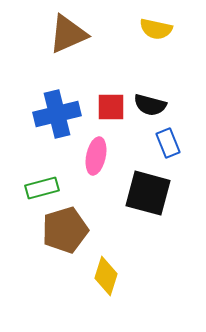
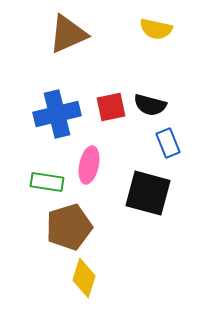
red square: rotated 12 degrees counterclockwise
pink ellipse: moved 7 px left, 9 px down
green rectangle: moved 5 px right, 6 px up; rotated 24 degrees clockwise
brown pentagon: moved 4 px right, 3 px up
yellow diamond: moved 22 px left, 2 px down
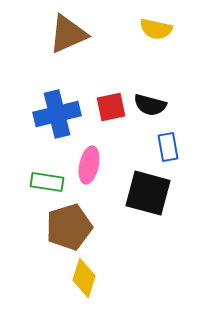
blue rectangle: moved 4 px down; rotated 12 degrees clockwise
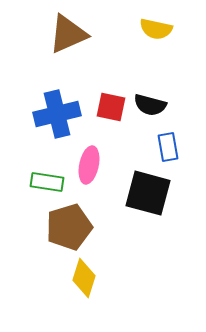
red square: rotated 24 degrees clockwise
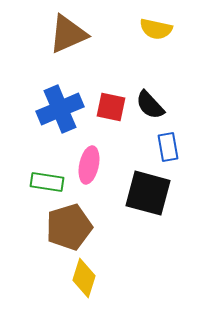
black semicircle: rotated 32 degrees clockwise
blue cross: moved 3 px right, 5 px up; rotated 9 degrees counterclockwise
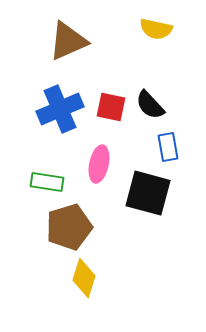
brown triangle: moved 7 px down
pink ellipse: moved 10 px right, 1 px up
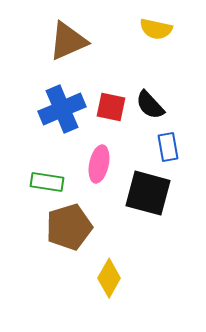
blue cross: moved 2 px right
yellow diamond: moved 25 px right; rotated 12 degrees clockwise
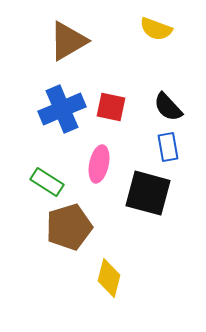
yellow semicircle: rotated 8 degrees clockwise
brown triangle: rotated 6 degrees counterclockwise
black semicircle: moved 18 px right, 2 px down
green rectangle: rotated 24 degrees clockwise
yellow diamond: rotated 15 degrees counterclockwise
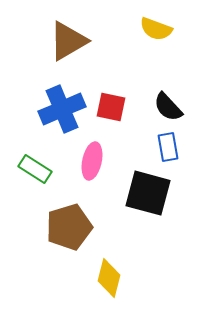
pink ellipse: moved 7 px left, 3 px up
green rectangle: moved 12 px left, 13 px up
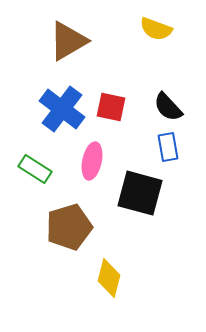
blue cross: rotated 30 degrees counterclockwise
black square: moved 8 px left
